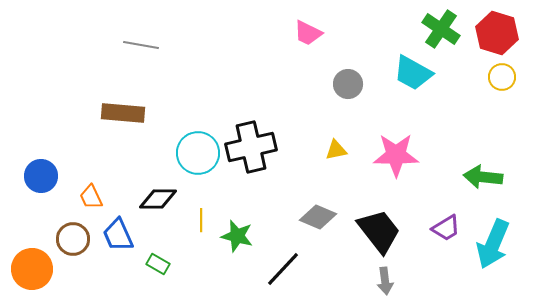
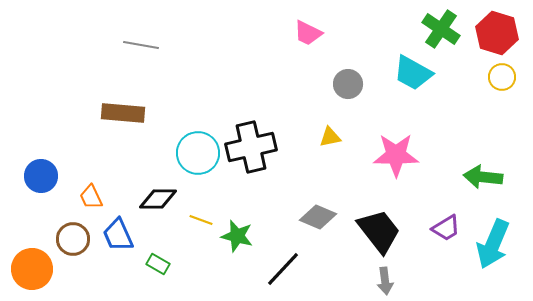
yellow triangle: moved 6 px left, 13 px up
yellow line: rotated 70 degrees counterclockwise
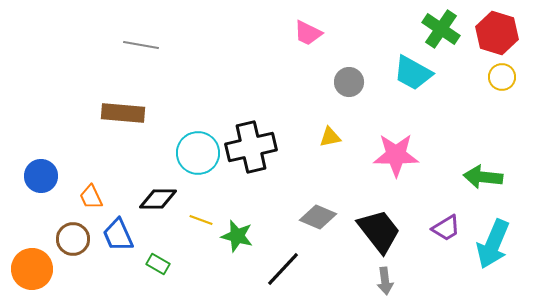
gray circle: moved 1 px right, 2 px up
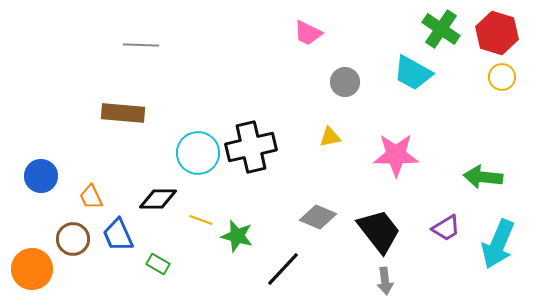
gray line: rotated 8 degrees counterclockwise
gray circle: moved 4 px left
cyan arrow: moved 5 px right
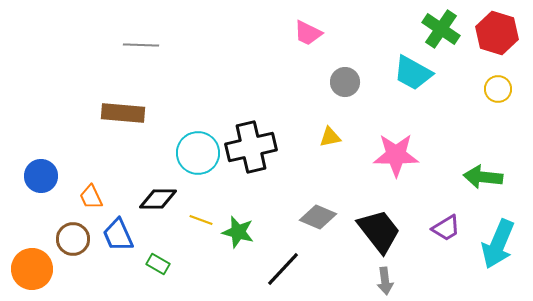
yellow circle: moved 4 px left, 12 px down
green star: moved 1 px right, 4 px up
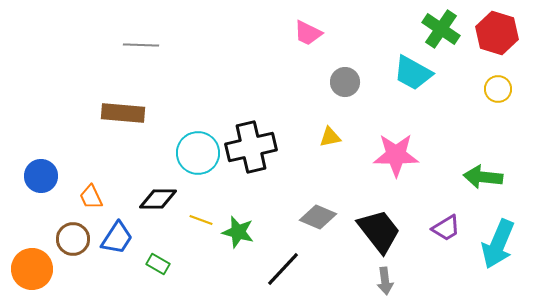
blue trapezoid: moved 1 px left, 3 px down; rotated 123 degrees counterclockwise
